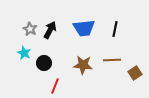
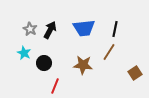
brown line: moved 3 px left, 8 px up; rotated 54 degrees counterclockwise
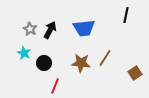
black line: moved 11 px right, 14 px up
brown line: moved 4 px left, 6 px down
brown star: moved 2 px left, 2 px up
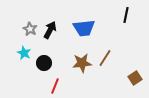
brown star: moved 1 px right; rotated 12 degrees counterclockwise
brown square: moved 5 px down
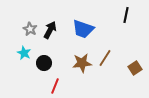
blue trapezoid: moved 1 px left, 1 px down; rotated 25 degrees clockwise
brown square: moved 10 px up
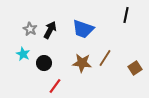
cyan star: moved 1 px left, 1 px down
brown star: rotated 12 degrees clockwise
red line: rotated 14 degrees clockwise
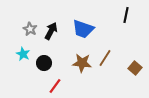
black arrow: moved 1 px right, 1 px down
brown square: rotated 16 degrees counterclockwise
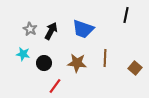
cyan star: rotated 16 degrees counterclockwise
brown line: rotated 30 degrees counterclockwise
brown star: moved 5 px left
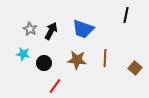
brown star: moved 3 px up
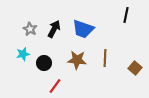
black arrow: moved 3 px right, 2 px up
cyan star: rotated 24 degrees counterclockwise
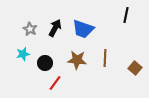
black arrow: moved 1 px right, 1 px up
black circle: moved 1 px right
red line: moved 3 px up
